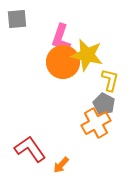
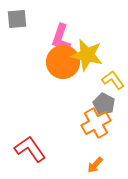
yellow L-shape: moved 3 px right; rotated 50 degrees counterclockwise
orange arrow: moved 34 px right
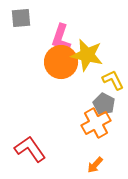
gray square: moved 4 px right, 1 px up
orange circle: moved 2 px left
yellow L-shape: rotated 10 degrees clockwise
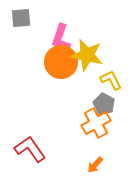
yellow L-shape: moved 2 px left
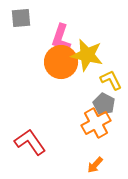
red L-shape: moved 7 px up
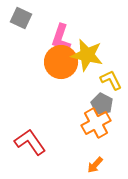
gray square: rotated 30 degrees clockwise
gray pentagon: moved 2 px left
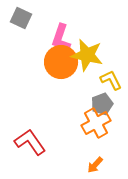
gray pentagon: rotated 25 degrees clockwise
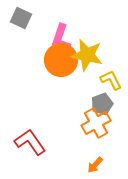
orange circle: moved 2 px up
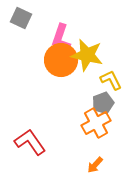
gray pentagon: moved 1 px right, 1 px up
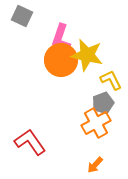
gray square: moved 1 px right, 2 px up
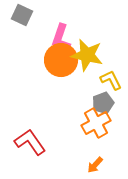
gray square: moved 1 px up
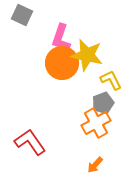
orange circle: moved 1 px right, 3 px down
